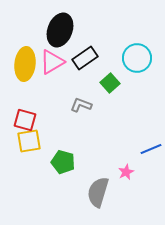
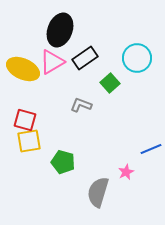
yellow ellipse: moved 2 px left, 5 px down; rotated 72 degrees counterclockwise
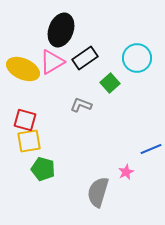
black ellipse: moved 1 px right
green pentagon: moved 20 px left, 7 px down
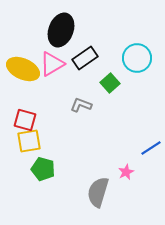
pink triangle: moved 2 px down
blue line: moved 1 px up; rotated 10 degrees counterclockwise
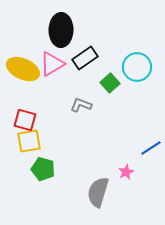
black ellipse: rotated 20 degrees counterclockwise
cyan circle: moved 9 px down
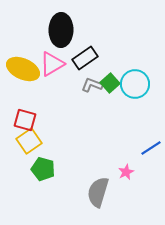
cyan circle: moved 2 px left, 17 px down
gray L-shape: moved 11 px right, 20 px up
yellow square: rotated 25 degrees counterclockwise
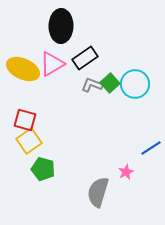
black ellipse: moved 4 px up
